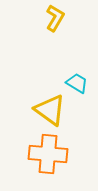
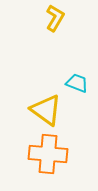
cyan trapezoid: rotated 10 degrees counterclockwise
yellow triangle: moved 4 px left
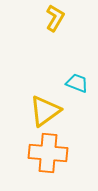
yellow triangle: moved 1 px left, 1 px down; rotated 48 degrees clockwise
orange cross: moved 1 px up
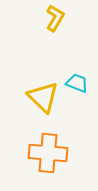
yellow triangle: moved 2 px left, 14 px up; rotated 40 degrees counterclockwise
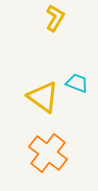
yellow triangle: rotated 8 degrees counterclockwise
orange cross: rotated 33 degrees clockwise
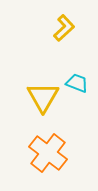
yellow L-shape: moved 9 px right, 10 px down; rotated 16 degrees clockwise
yellow triangle: rotated 24 degrees clockwise
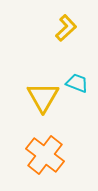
yellow L-shape: moved 2 px right
orange cross: moved 3 px left, 2 px down
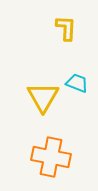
yellow L-shape: rotated 44 degrees counterclockwise
orange cross: moved 6 px right, 2 px down; rotated 27 degrees counterclockwise
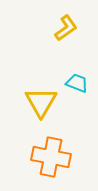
yellow L-shape: rotated 52 degrees clockwise
yellow triangle: moved 2 px left, 5 px down
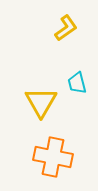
cyan trapezoid: rotated 125 degrees counterclockwise
orange cross: moved 2 px right
